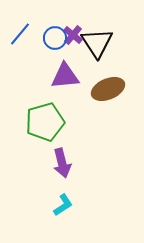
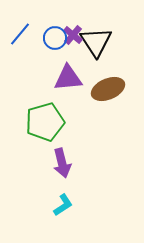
black triangle: moved 1 px left, 1 px up
purple triangle: moved 3 px right, 2 px down
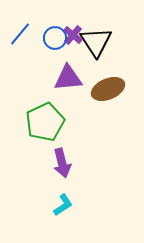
green pentagon: rotated 9 degrees counterclockwise
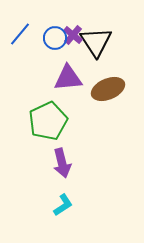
green pentagon: moved 3 px right, 1 px up
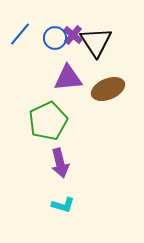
purple arrow: moved 2 px left
cyan L-shape: rotated 50 degrees clockwise
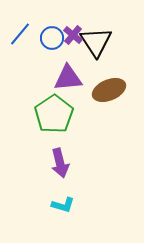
blue circle: moved 3 px left
brown ellipse: moved 1 px right, 1 px down
green pentagon: moved 6 px right, 7 px up; rotated 9 degrees counterclockwise
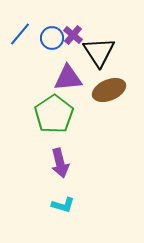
black triangle: moved 3 px right, 10 px down
